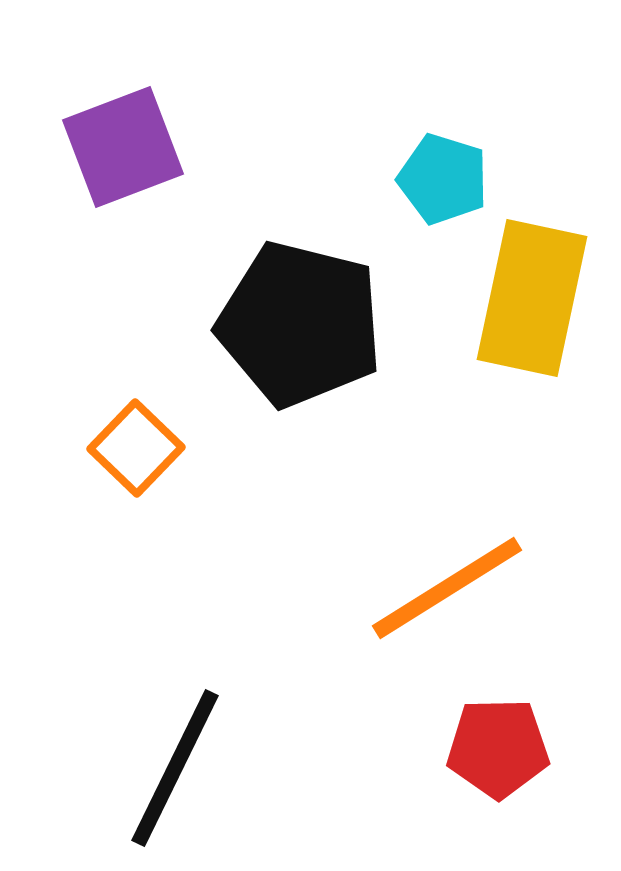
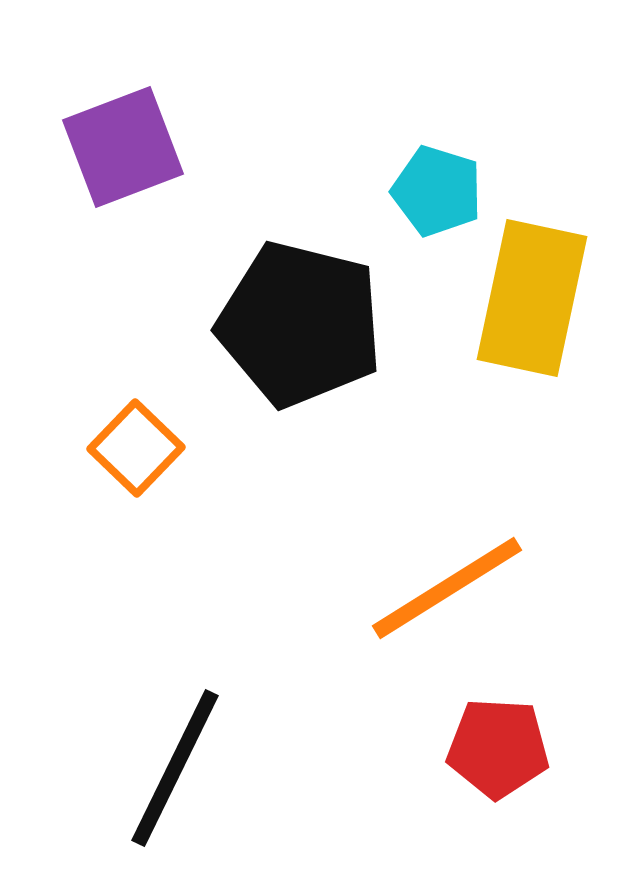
cyan pentagon: moved 6 px left, 12 px down
red pentagon: rotated 4 degrees clockwise
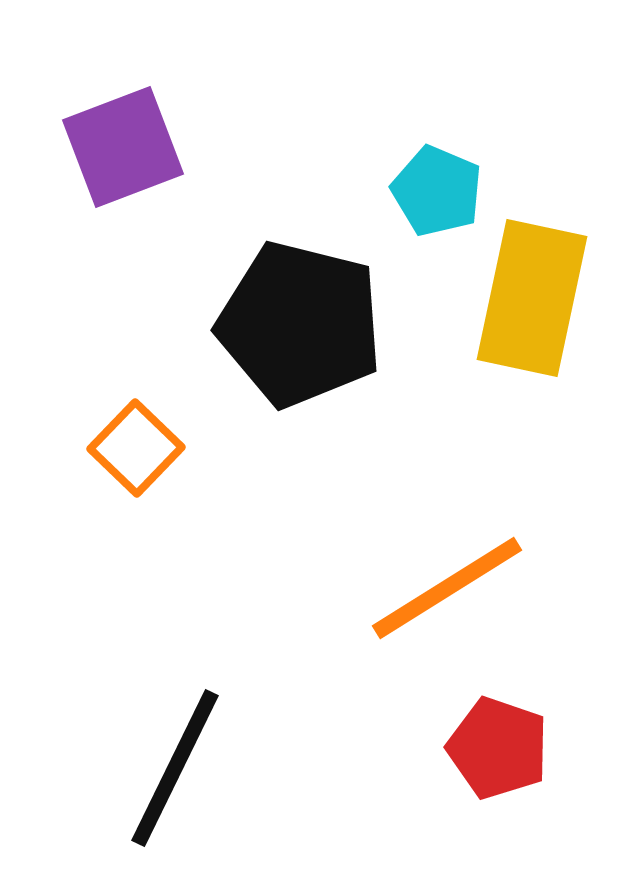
cyan pentagon: rotated 6 degrees clockwise
red pentagon: rotated 16 degrees clockwise
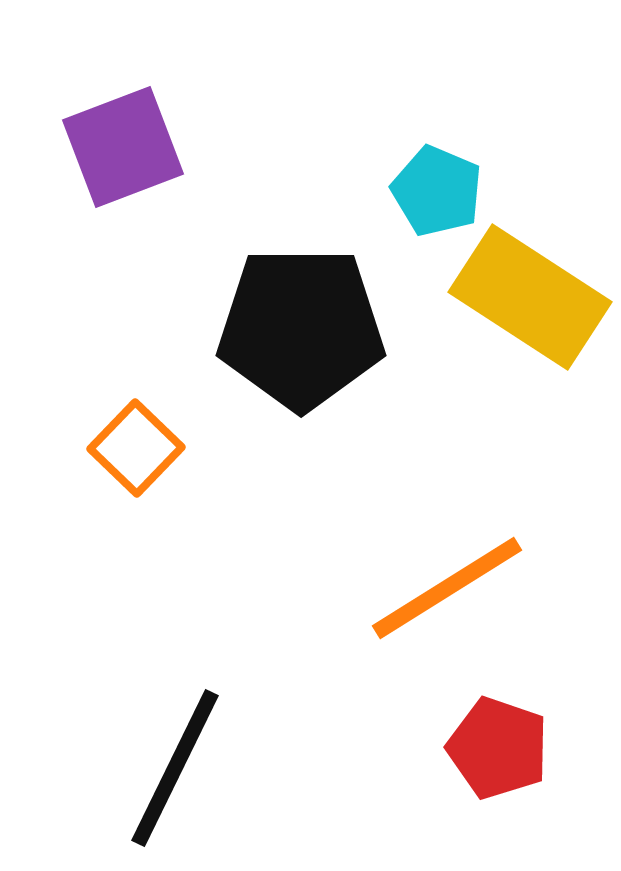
yellow rectangle: moved 2 px left, 1 px up; rotated 69 degrees counterclockwise
black pentagon: moved 1 px right, 4 px down; rotated 14 degrees counterclockwise
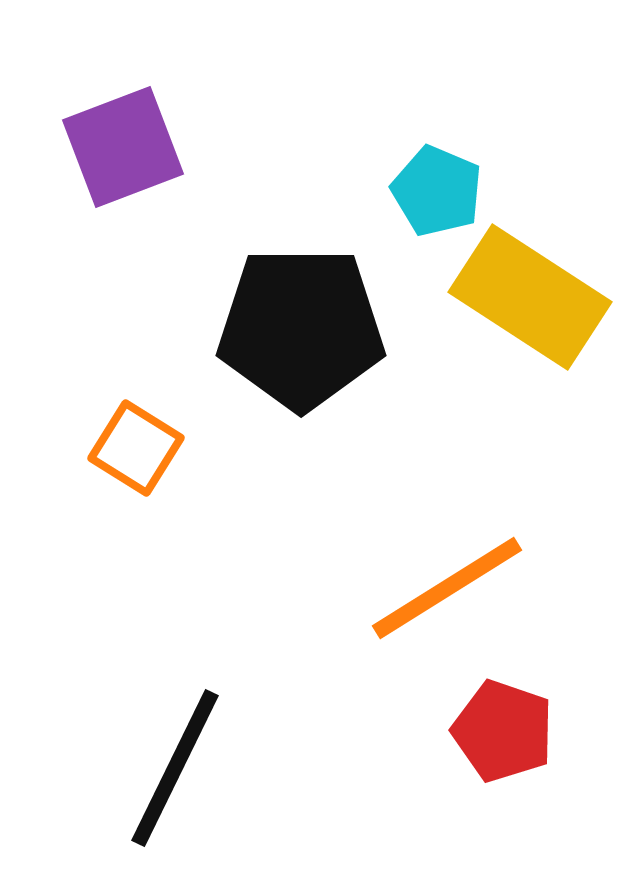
orange square: rotated 12 degrees counterclockwise
red pentagon: moved 5 px right, 17 px up
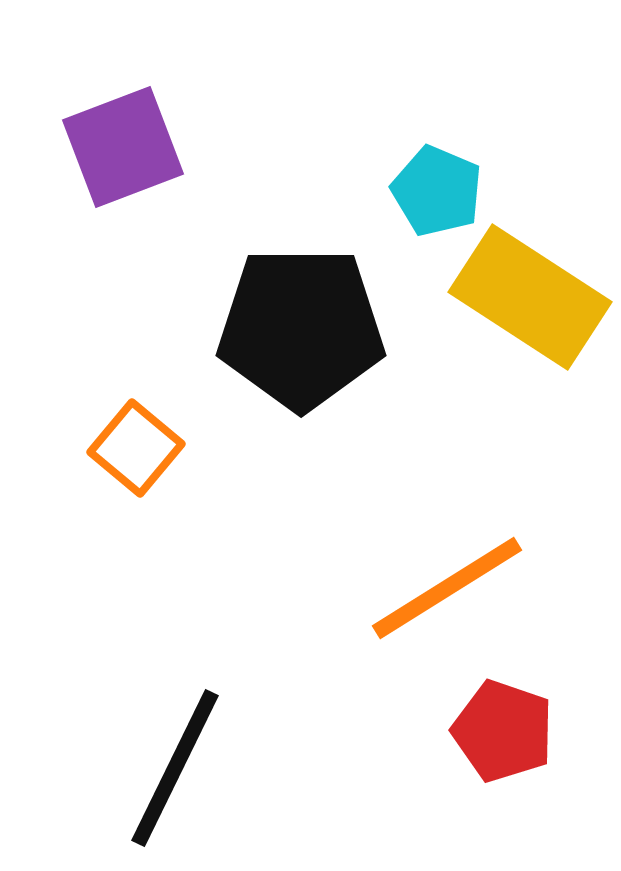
orange square: rotated 8 degrees clockwise
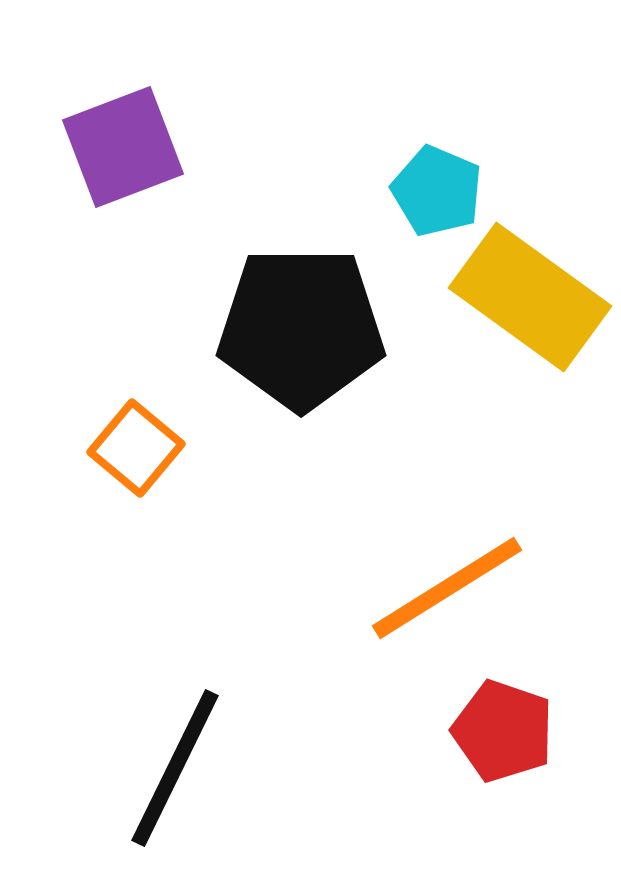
yellow rectangle: rotated 3 degrees clockwise
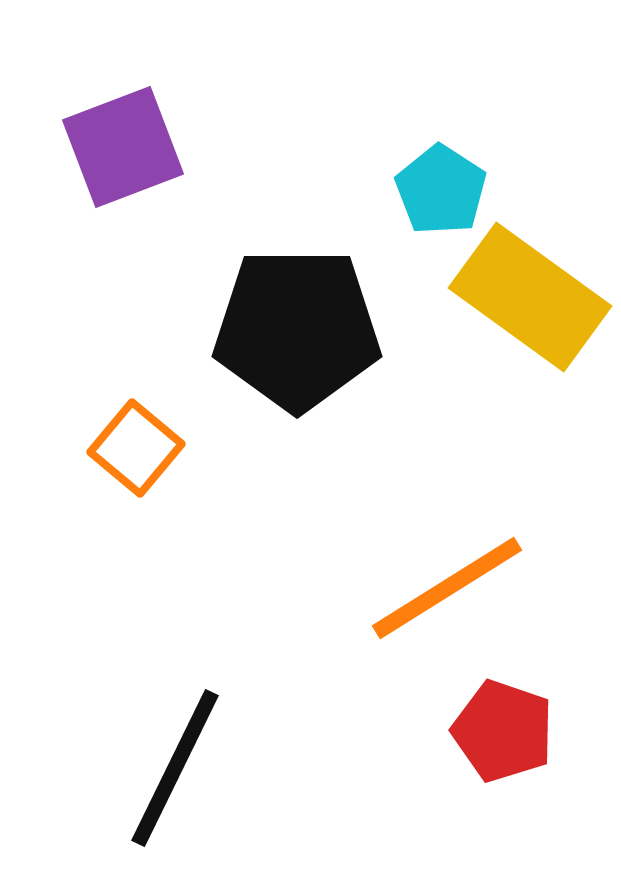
cyan pentagon: moved 4 px right, 1 px up; rotated 10 degrees clockwise
black pentagon: moved 4 px left, 1 px down
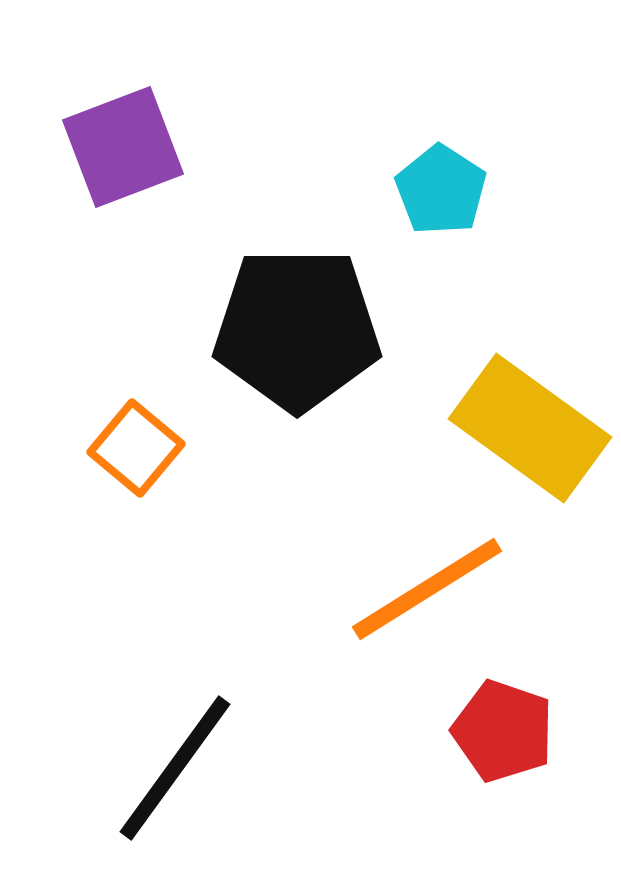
yellow rectangle: moved 131 px down
orange line: moved 20 px left, 1 px down
black line: rotated 10 degrees clockwise
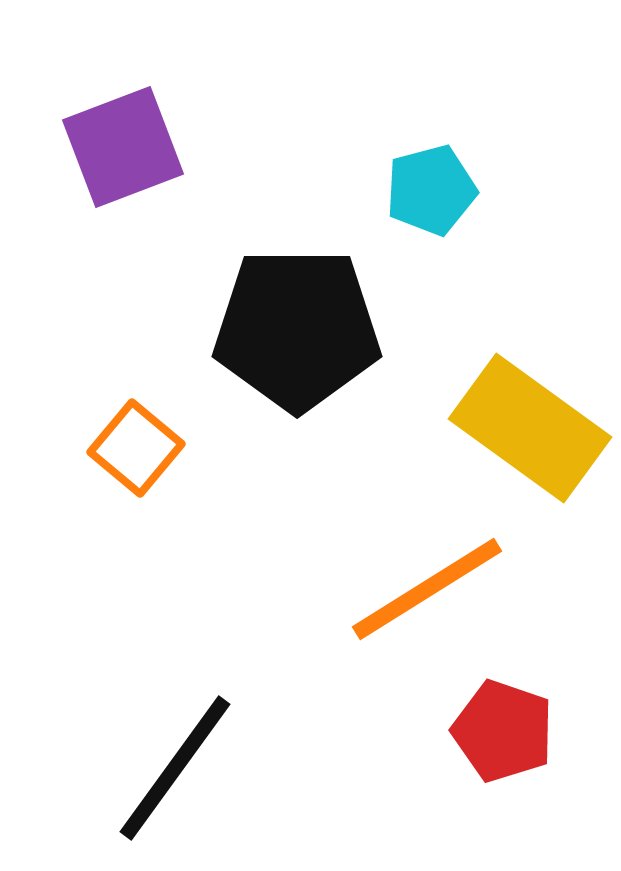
cyan pentagon: moved 10 px left; rotated 24 degrees clockwise
